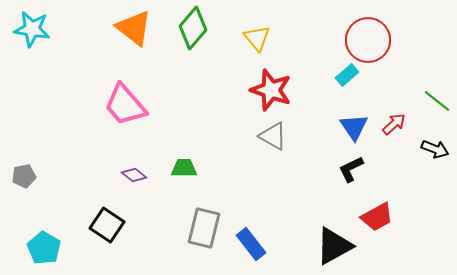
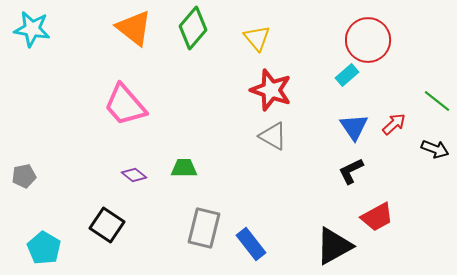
black L-shape: moved 2 px down
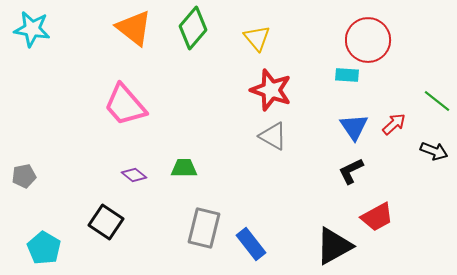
cyan rectangle: rotated 45 degrees clockwise
black arrow: moved 1 px left, 2 px down
black square: moved 1 px left, 3 px up
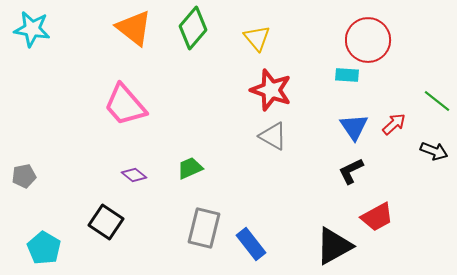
green trapezoid: moved 6 px right; rotated 24 degrees counterclockwise
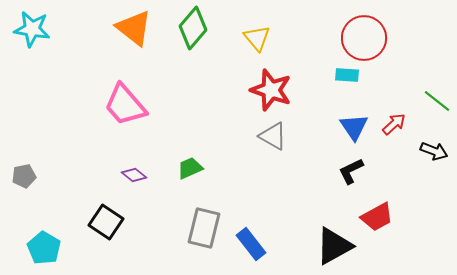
red circle: moved 4 px left, 2 px up
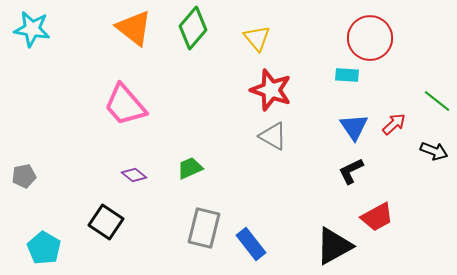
red circle: moved 6 px right
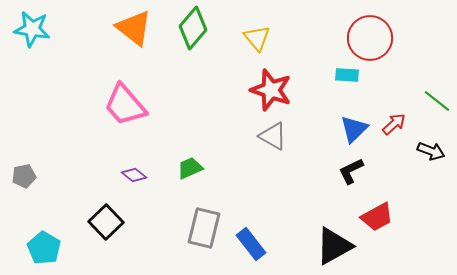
blue triangle: moved 2 px down; rotated 20 degrees clockwise
black arrow: moved 3 px left
black square: rotated 12 degrees clockwise
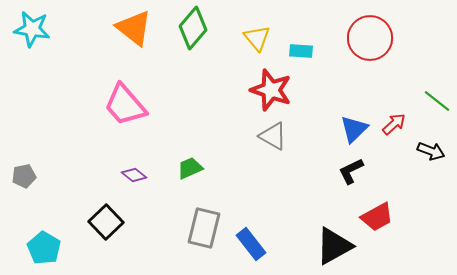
cyan rectangle: moved 46 px left, 24 px up
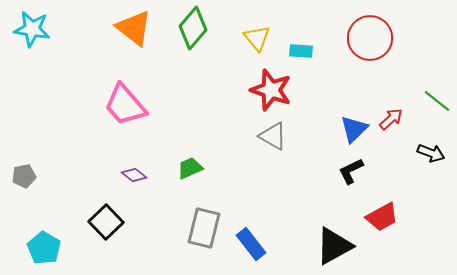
red arrow: moved 3 px left, 5 px up
black arrow: moved 2 px down
red trapezoid: moved 5 px right
